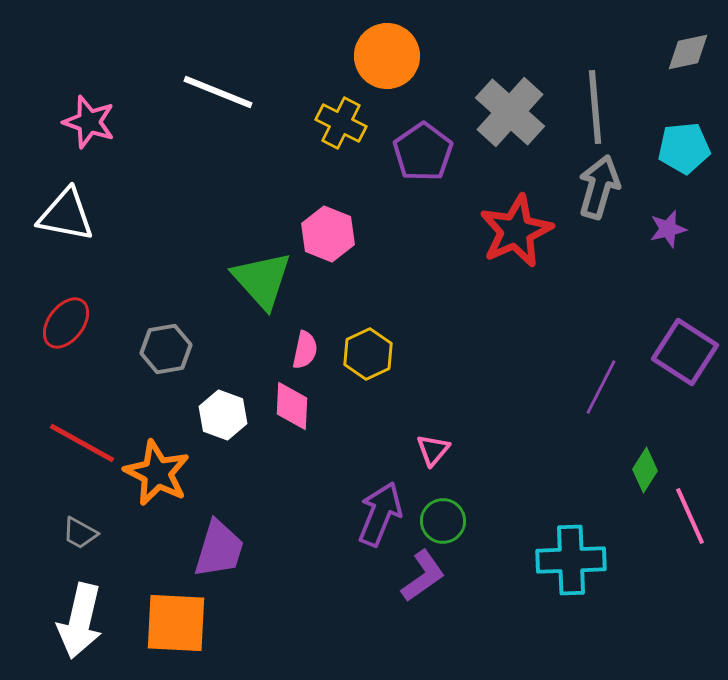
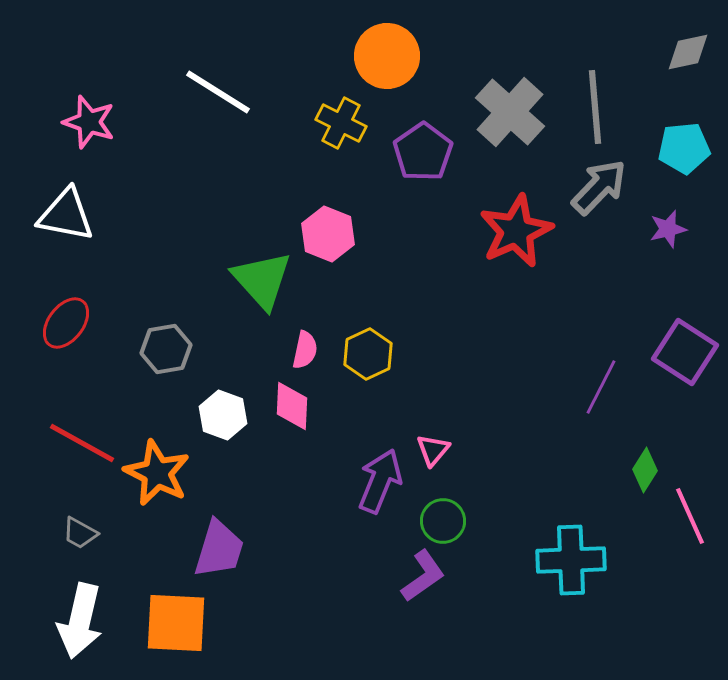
white line: rotated 10 degrees clockwise
gray arrow: rotated 28 degrees clockwise
purple arrow: moved 33 px up
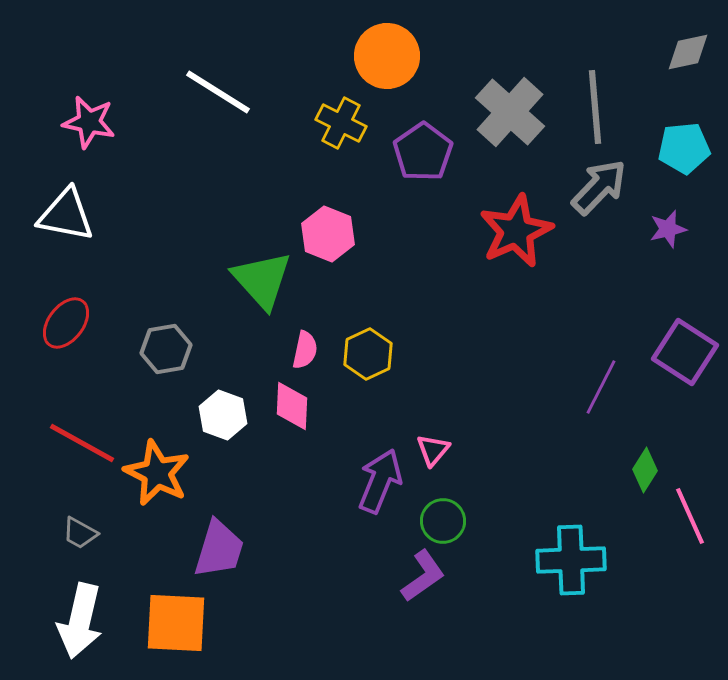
pink star: rotated 6 degrees counterclockwise
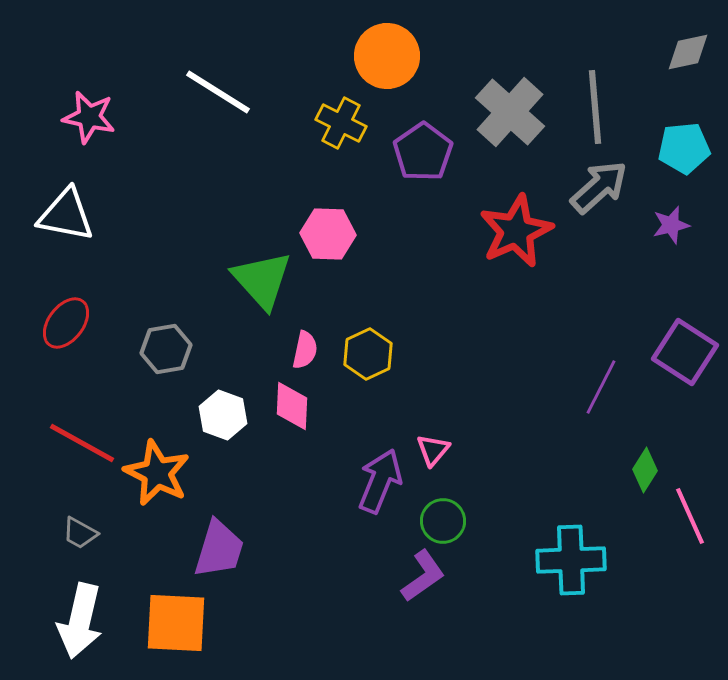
pink star: moved 5 px up
gray arrow: rotated 4 degrees clockwise
purple star: moved 3 px right, 4 px up
pink hexagon: rotated 20 degrees counterclockwise
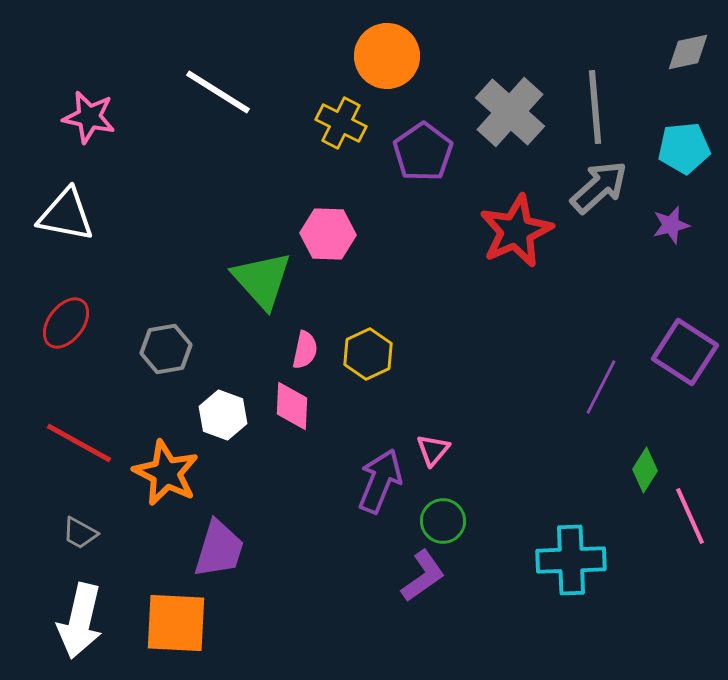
red line: moved 3 px left
orange star: moved 9 px right
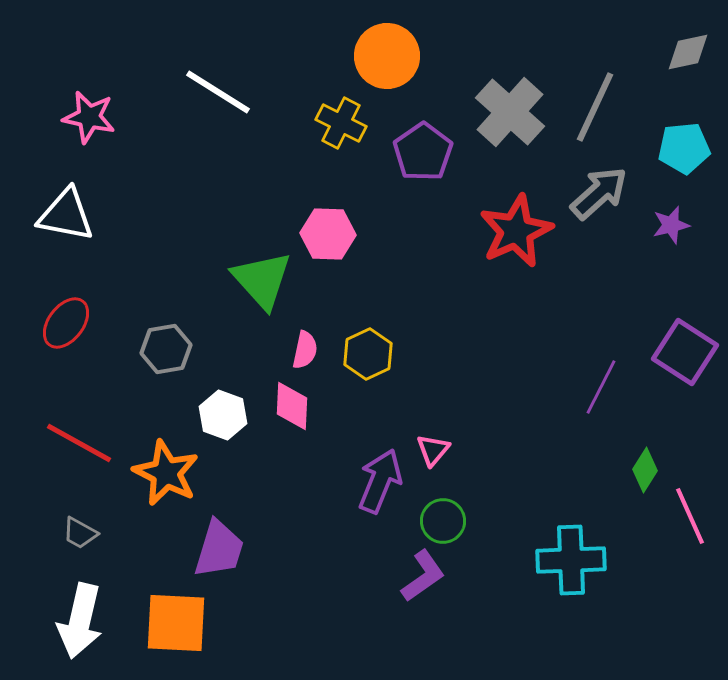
gray line: rotated 30 degrees clockwise
gray arrow: moved 6 px down
